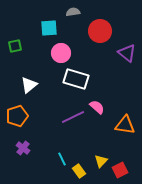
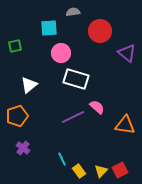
yellow triangle: moved 10 px down
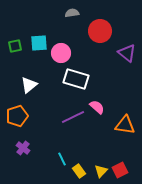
gray semicircle: moved 1 px left, 1 px down
cyan square: moved 10 px left, 15 px down
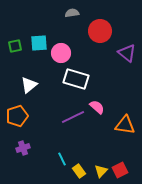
purple cross: rotated 32 degrees clockwise
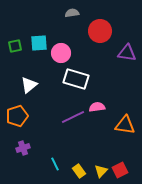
purple triangle: rotated 30 degrees counterclockwise
pink semicircle: rotated 49 degrees counterclockwise
cyan line: moved 7 px left, 5 px down
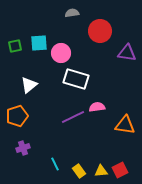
yellow triangle: rotated 40 degrees clockwise
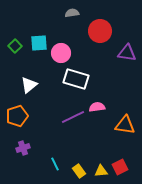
green square: rotated 32 degrees counterclockwise
red square: moved 3 px up
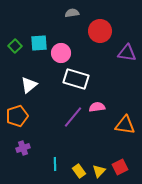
purple line: rotated 25 degrees counterclockwise
cyan line: rotated 24 degrees clockwise
yellow triangle: moved 2 px left; rotated 40 degrees counterclockwise
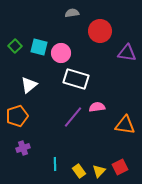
cyan square: moved 4 px down; rotated 18 degrees clockwise
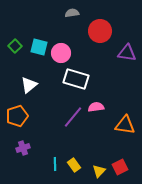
pink semicircle: moved 1 px left
yellow rectangle: moved 5 px left, 6 px up
